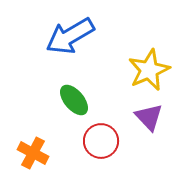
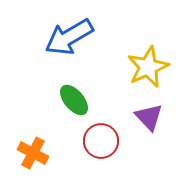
blue arrow: moved 1 px left, 1 px down
yellow star: moved 1 px left, 3 px up
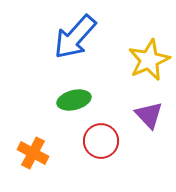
blue arrow: moved 6 px right; rotated 18 degrees counterclockwise
yellow star: moved 1 px right, 7 px up
green ellipse: rotated 64 degrees counterclockwise
purple triangle: moved 2 px up
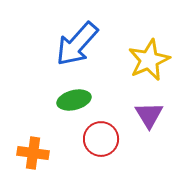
blue arrow: moved 2 px right, 7 px down
purple triangle: rotated 12 degrees clockwise
red circle: moved 2 px up
orange cross: rotated 20 degrees counterclockwise
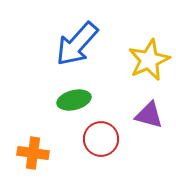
purple triangle: rotated 44 degrees counterclockwise
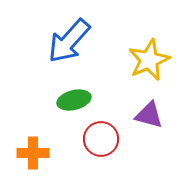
blue arrow: moved 8 px left, 3 px up
orange cross: rotated 8 degrees counterclockwise
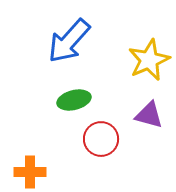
orange cross: moved 3 px left, 19 px down
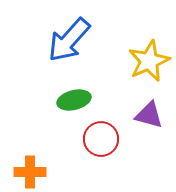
blue arrow: moved 1 px up
yellow star: moved 1 px down
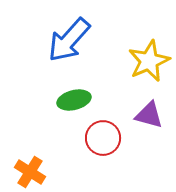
red circle: moved 2 px right, 1 px up
orange cross: rotated 32 degrees clockwise
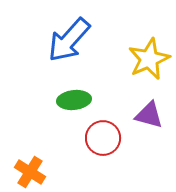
yellow star: moved 2 px up
green ellipse: rotated 8 degrees clockwise
